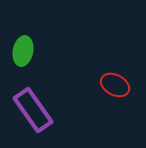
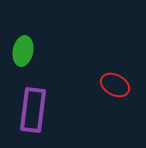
purple rectangle: rotated 42 degrees clockwise
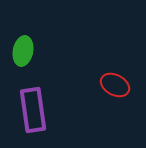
purple rectangle: rotated 15 degrees counterclockwise
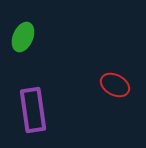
green ellipse: moved 14 px up; rotated 12 degrees clockwise
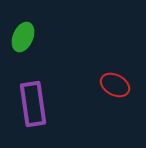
purple rectangle: moved 6 px up
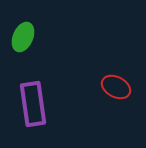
red ellipse: moved 1 px right, 2 px down
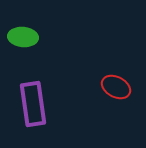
green ellipse: rotated 72 degrees clockwise
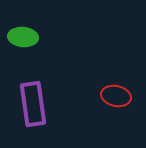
red ellipse: moved 9 px down; rotated 16 degrees counterclockwise
